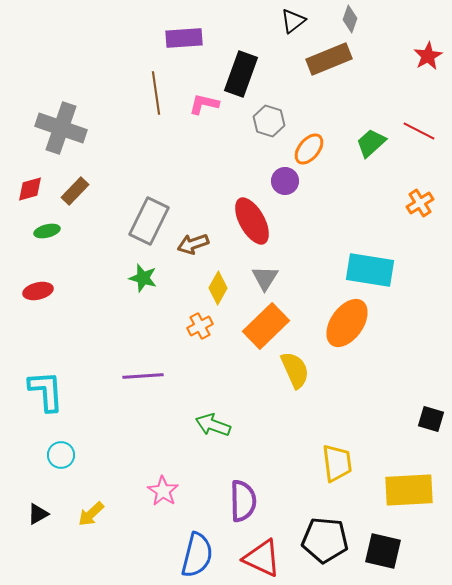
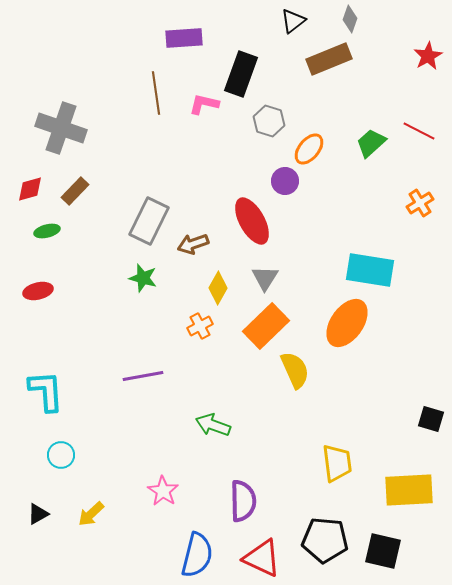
purple line at (143, 376): rotated 6 degrees counterclockwise
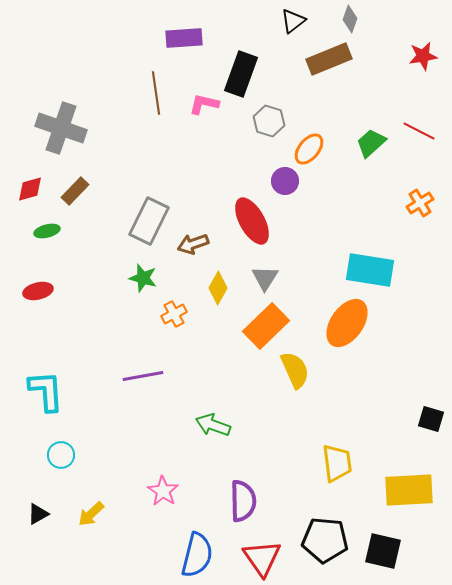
red star at (428, 56): moved 5 px left; rotated 20 degrees clockwise
orange cross at (200, 326): moved 26 px left, 12 px up
red triangle at (262, 558): rotated 30 degrees clockwise
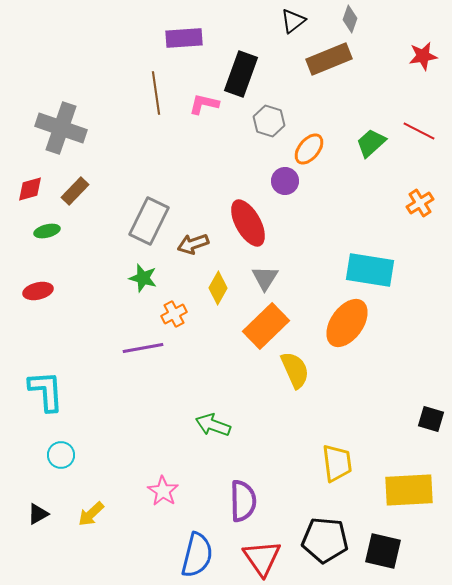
red ellipse at (252, 221): moved 4 px left, 2 px down
purple line at (143, 376): moved 28 px up
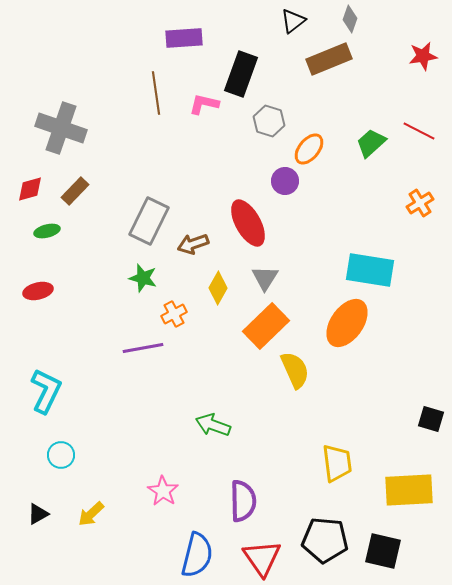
cyan L-shape at (46, 391): rotated 30 degrees clockwise
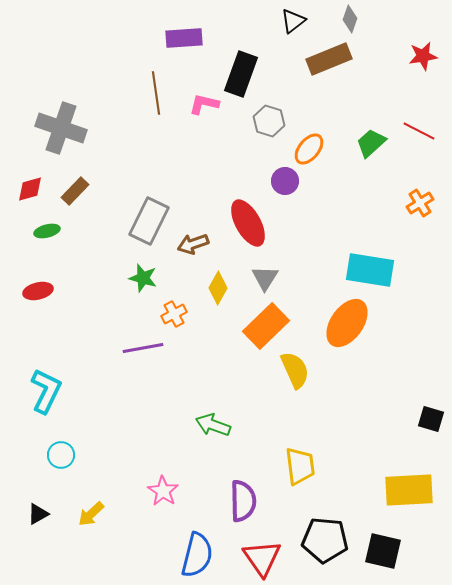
yellow trapezoid at (337, 463): moved 37 px left, 3 px down
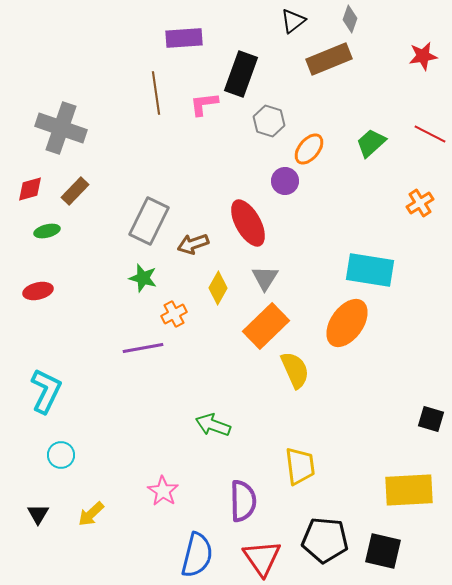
pink L-shape at (204, 104): rotated 20 degrees counterclockwise
red line at (419, 131): moved 11 px right, 3 px down
black triangle at (38, 514): rotated 30 degrees counterclockwise
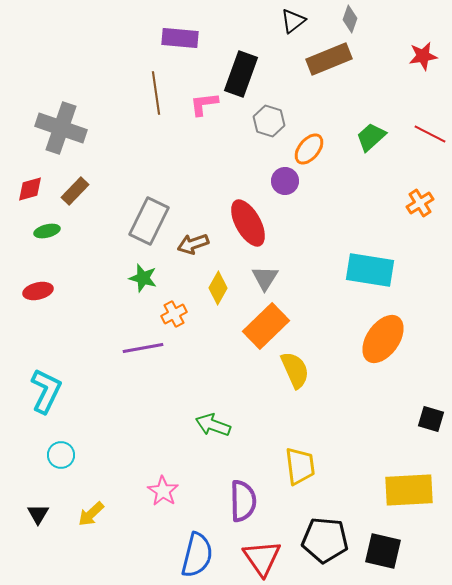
purple rectangle at (184, 38): moved 4 px left; rotated 9 degrees clockwise
green trapezoid at (371, 143): moved 6 px up
orange ellipse at (347, 323): moved 36 px right, 16 px down
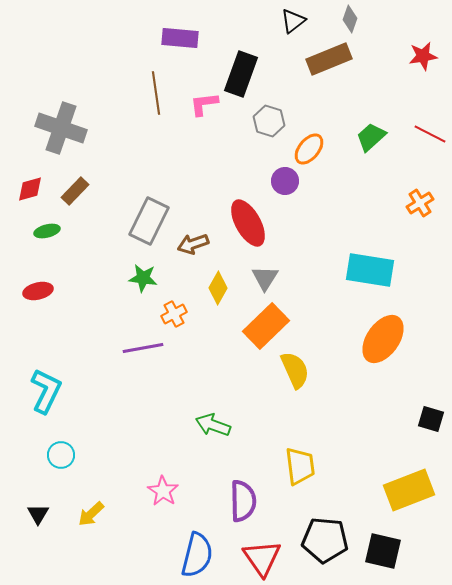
green star at (143, 278): rotated 8 degrees counterclockwise
yellow rectangle at (409, 490): rotated 18 degrees counterclockwise
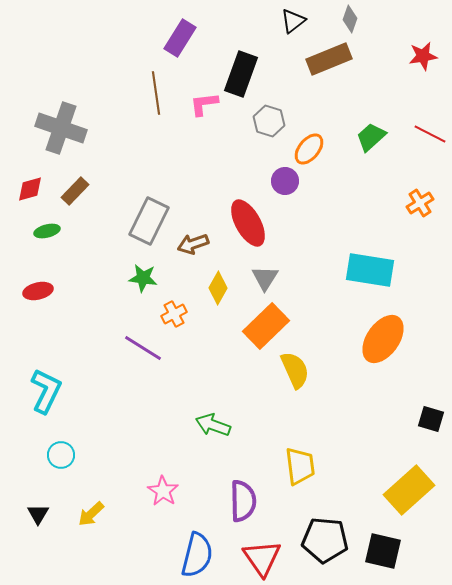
purple rectangle at (180, 38): rotated 63 degrees counterclockwise
purple line at (143, 348): rotated 42 degrees clockwise
yellow rectangle at (409, 490): rotated 21 degrees counterclockwise
